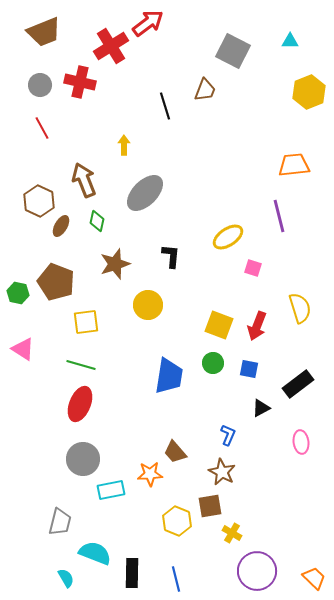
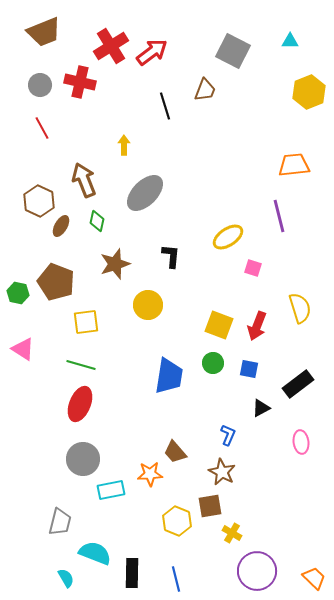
red arrow at (148, 23): moved 4 px right, 29 px down
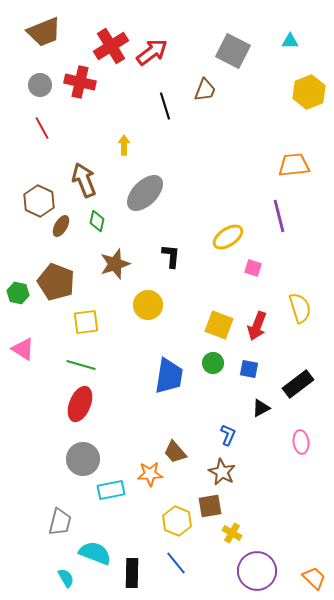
blue line at (176, 579): moved 16 px up; rotated 25 degrees counterclockwise
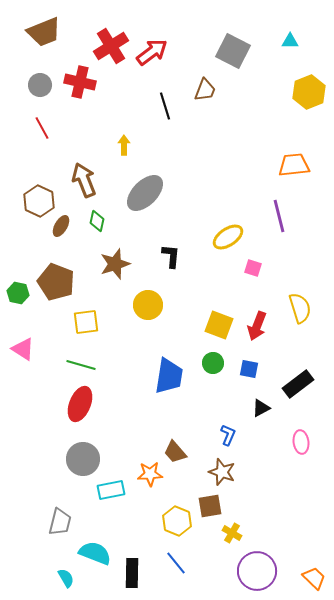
brown star at (222, 472): rotated 8 degrees counterclockwise
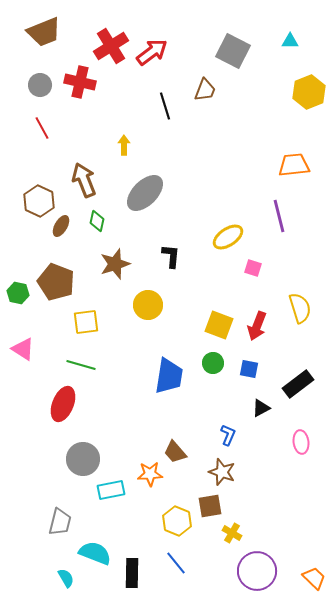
red ellipse at (80, 404): moved 17 px left
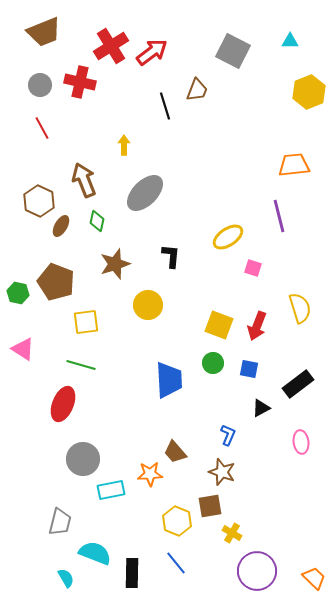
brown trapezoid at (205, 90): moved 8 px left
blue trapezoid at (169, 376): moved 4 px down; rotated 12 degrees counterclockwise
